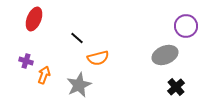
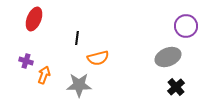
black line: rotated 56 degrees clockwise
gray ellipse: moved 3 px right, 2 px down
gray star: rotated 25 degrees clockwise
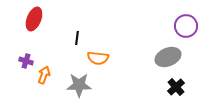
orange semicircle: rotated 20 degrees clockwise
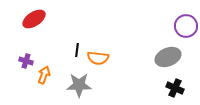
red ellipse: rotated 35 degrees clockwise
black line: moved 12 px down
black cross: moved 1 px left, 1 px down; rotated 24 degrees counterclockwise
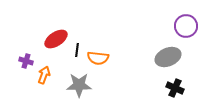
red ellipse: moved 22 px right, 20 px down
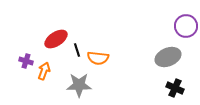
black line: rotated 24 degrees counterclockwise
orange arrow: moved 4 px up
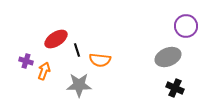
orange semicircle: moved 2 px right, 2 px down
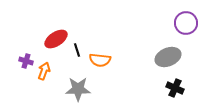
purple circle: moved 3 px up
gray star: moved 1 px left, 4 px down
